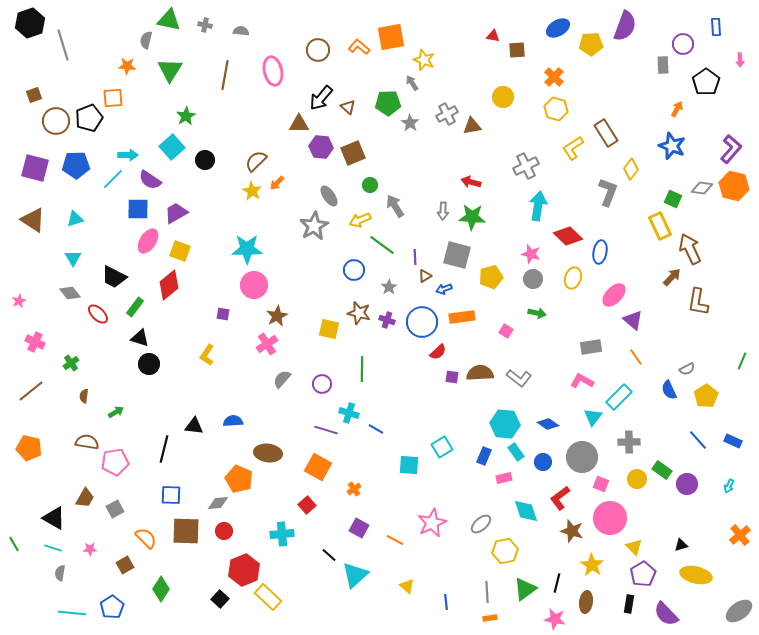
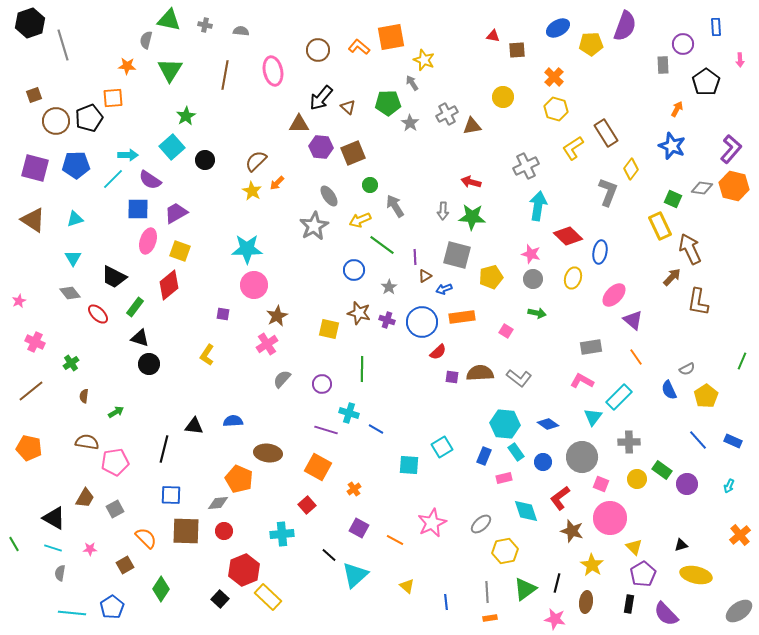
pink ellipse at (148, 241): rotated 15 degrees counterclockwise
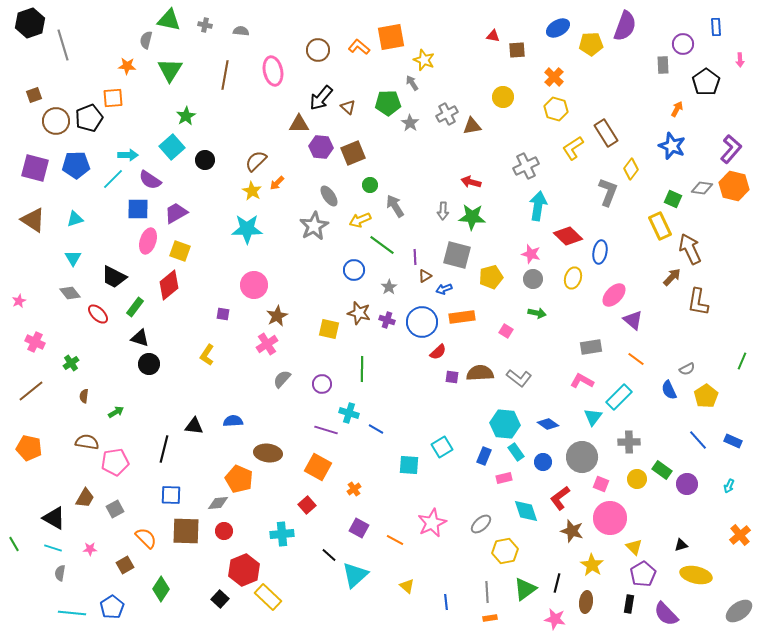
cyan star at (247, 249): moved 20 px up
orange line at (636, 357): moved 2 px down; rotated 18 degrees counterclockwise
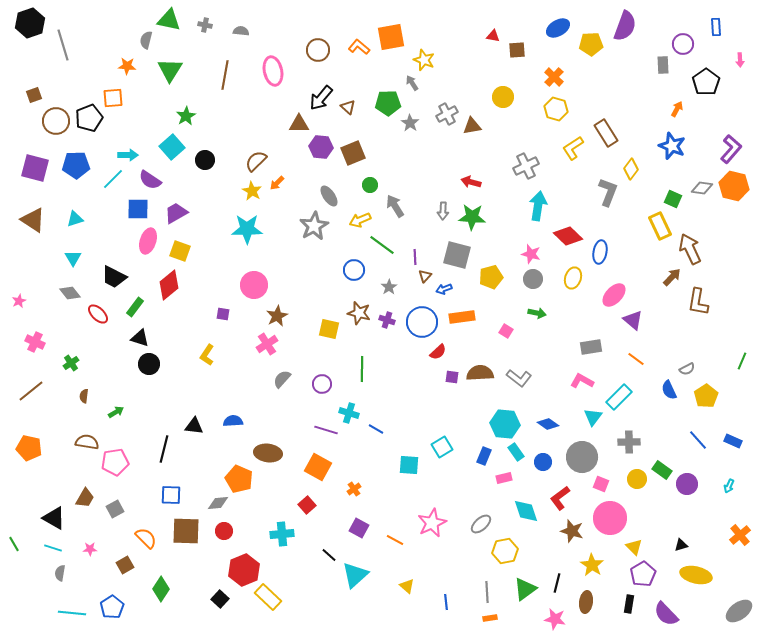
brown triangle at (425, 276): rotated 16 degrees counterclockwise
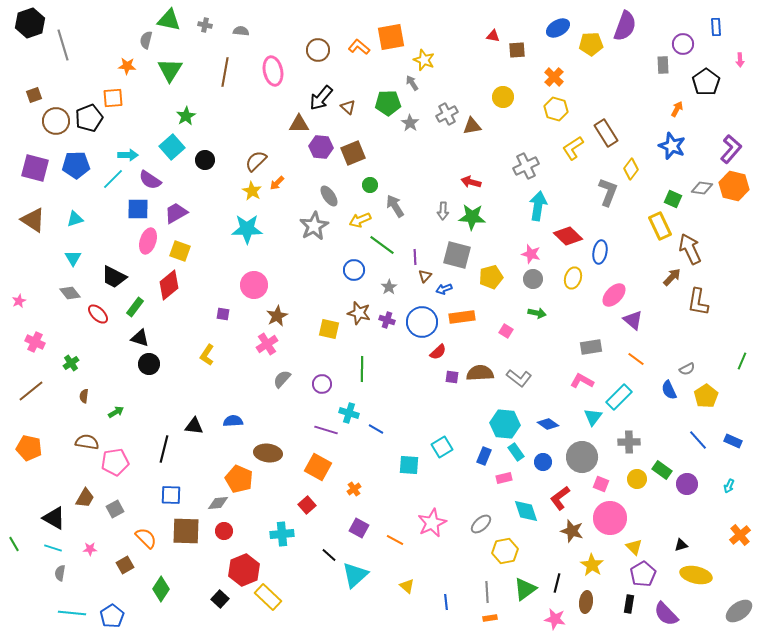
brown line at (225, 75): moved 3 px up
blue pentagon at (112, 607): moved 9 px down
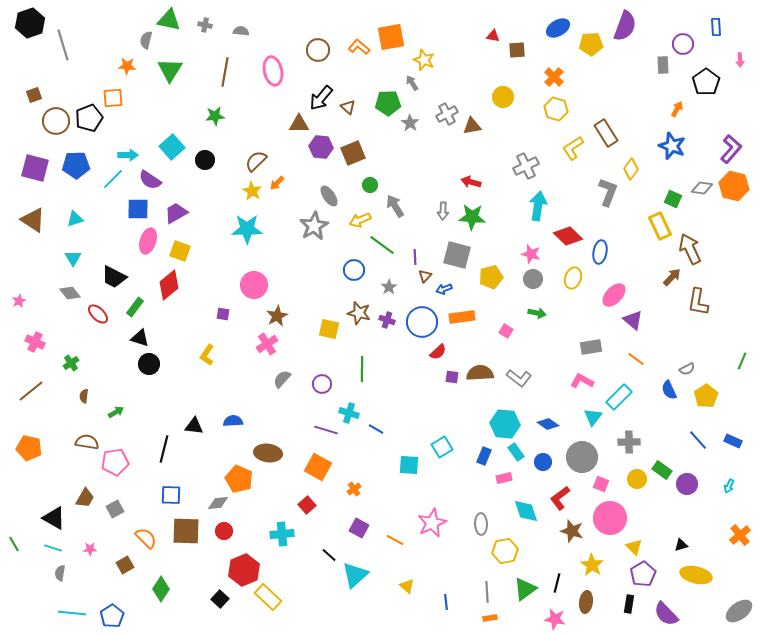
green star at (186, 116): moved 29 px right; rotated 24 degrees clockwise
gray ellipse at (481, 524): rotated 50 degrees counterclockwise
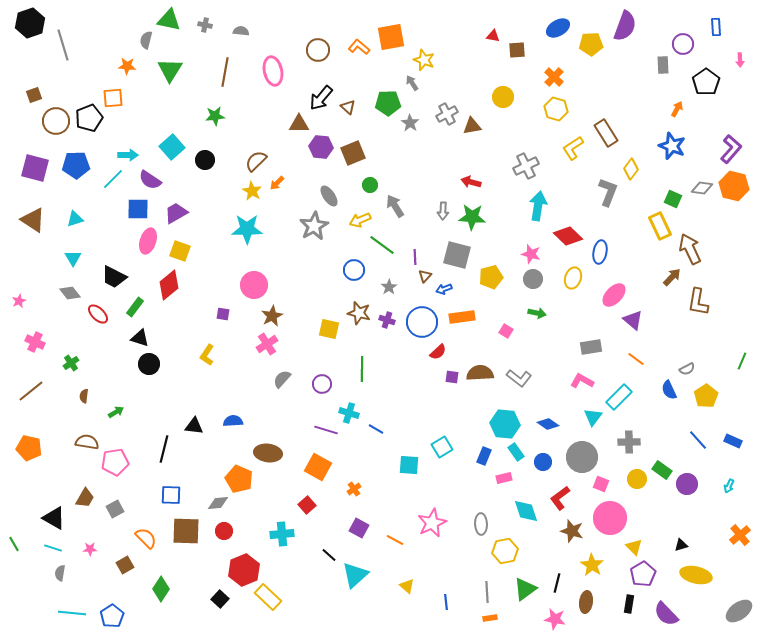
brown star at (277, 316): moved 5 px left
